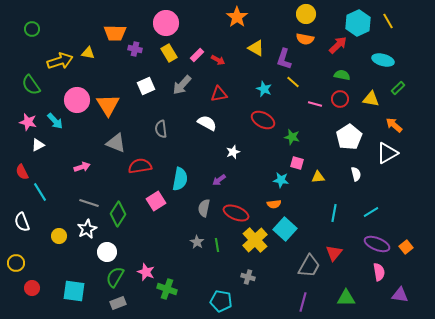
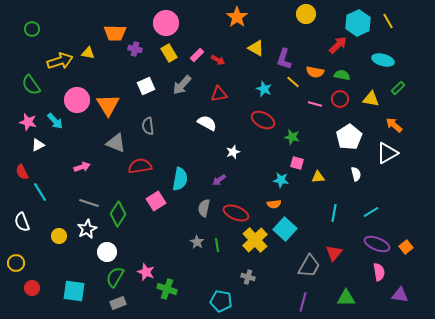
orange semicircle at (305, 39): moved 10 px right, 33 px down
gray semicircle at (161, 129): moved 13 px left, 3 px up
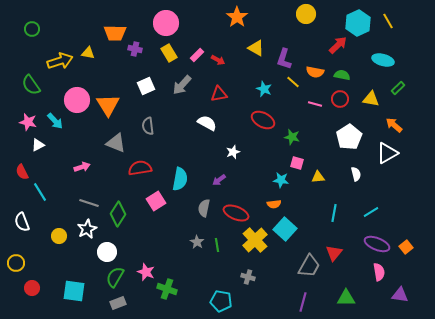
red semicircle at (140, 166): moved 2 px down
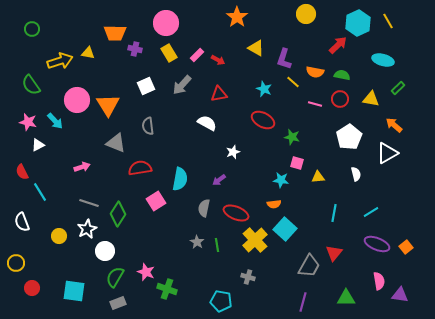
white circle at (107, 252): moved 2 px left, 1 px up
pink semicircle at (379, 272): moved 9 px down
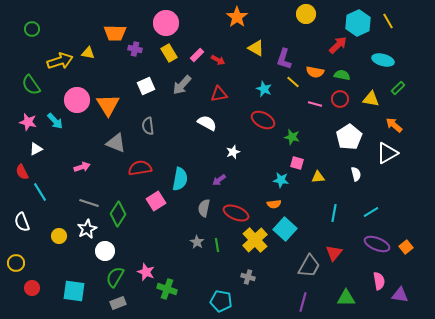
white triangle at (38, 145): moved 2 px left, 4 px down
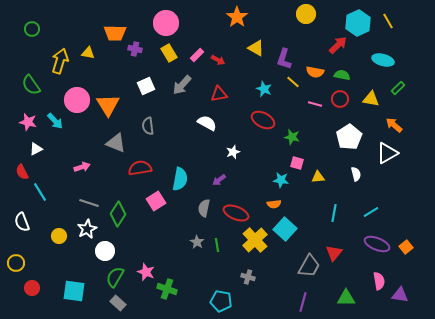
yellow arrow at (60, 61): rotated 55 degrees counterclockwise
gray rectangle at (118, 303): rotated 63 degrees clockwise
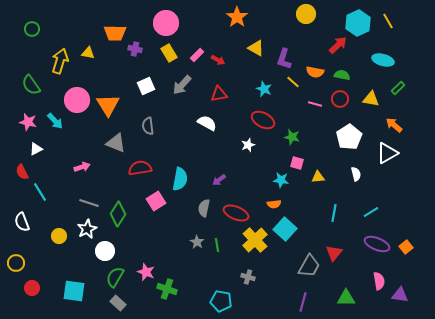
white star at (233, 152): moved 15 px right, 7 px up
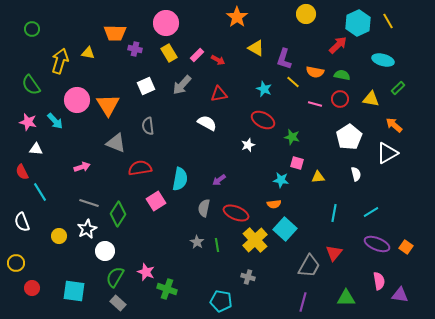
white triangle at (36, 149): rotated 32 degrees clockwise
orange square at (406, 247): rotated 16 degrees counterclockwise
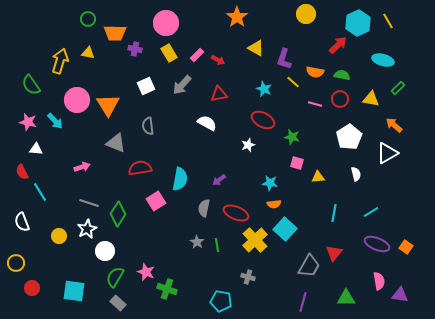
green circle at (32, 29): moved 56 px right, 10 px up
cyan star at (281, 180): moved 11 px left, 3 px down
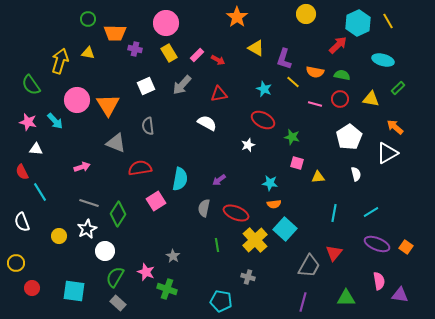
orange arrow at (394, 125): moved 1 px right, 2 px down
gray star at (197, 242): moved 24 px left, 14 px down
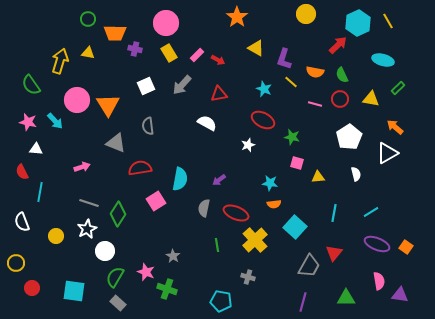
green semicircle at (342, 75): rotated 126 degrees counterclockwise
yellow line at (293, 82): moved 2 px left
cyan line at (40, 192): rotated 42 degrees clockwise
cyan square at (285, 229): moved 10 px right, 2 px up
yellow circle at (59, 236): moved 3 px left
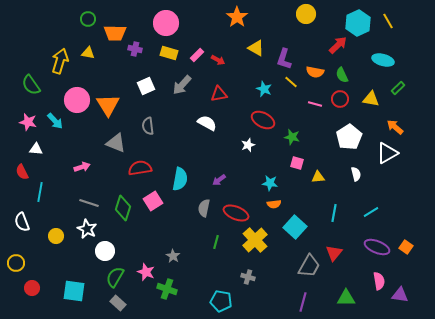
yellow rectangle at (169, 53): rotated 42 degrees counterclockwise
pink square at (156, 201): moved 3 px left
green diamond at (118, 214): moved 5 px right, 6 px up; rotated 15 degrees counterclockwise
white star at (87, 229): rotated 18 degrees counterclockwise
purple ellipse at (377, 244): moved 3 px down
green line at (217, 245): moved 1 px left, 3 px up; rotated 24 degrees clockwise
